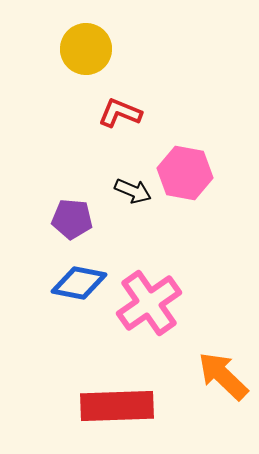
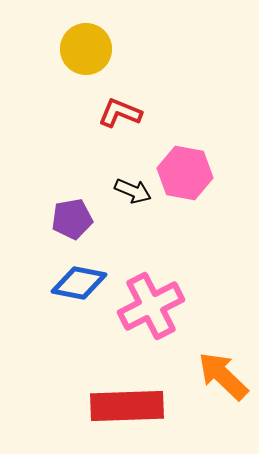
purple pentagon: rotated 15 degrees counterclockwise
pink cross: moved 2 px right, 3 px down; rotated 8 degrees clockwise
red rectangle: moved 10 px right
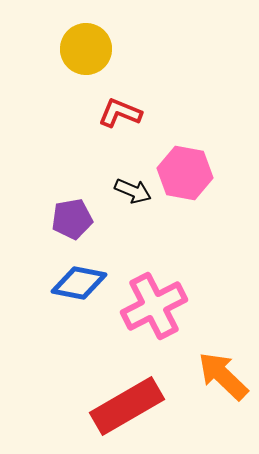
pink cross: moved 3 px right
red rectangle: rotated 28 degrees counterclockwise
